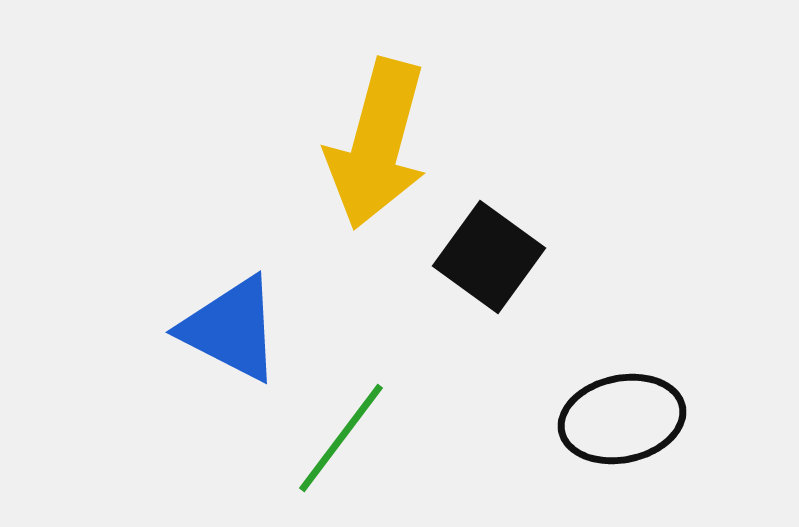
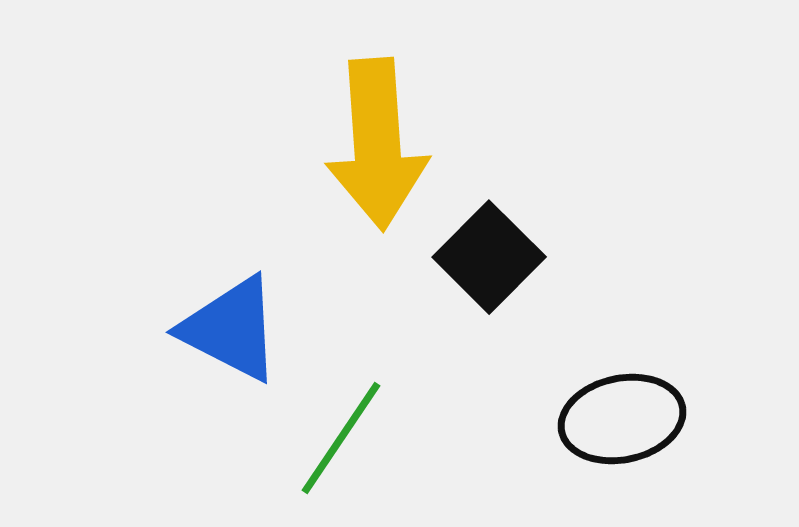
yellow arrow: rotated 19 degrees counterclockwise
black square: rotated 9 degrees clockwise
green line: rotated 3 degrees counterclockwise
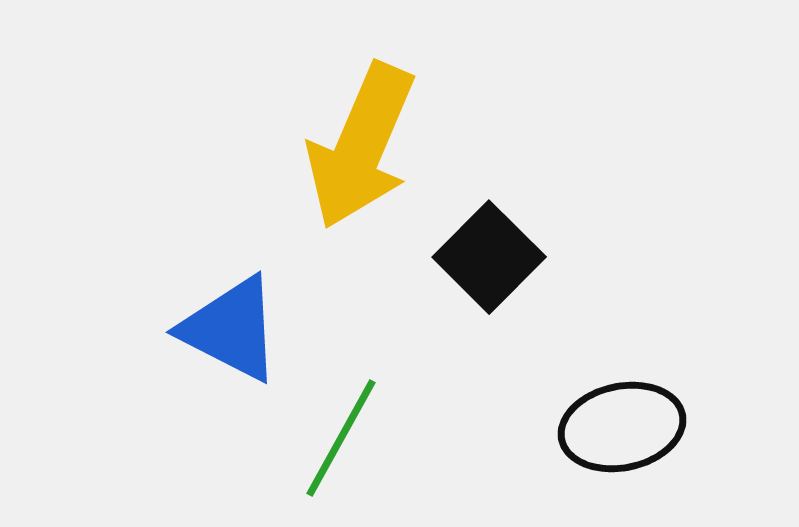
yellow arrow: moved 16 px left, 2 px down; rotated 27 degrees clockwise
black ellipse: moved 8 px down
green line: rotated 5 degrees counterclockwise
